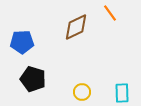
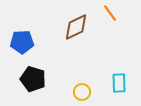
cyan rectangle: moved 3 px left, 10 px up
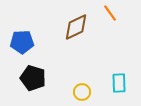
black pentagon: moved 1 px up
